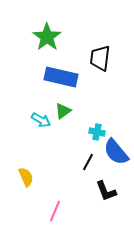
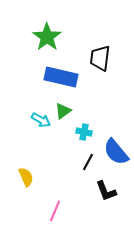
cyan cross: moved 13 px left
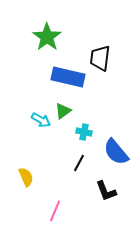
blue rectangle: moved 7 px right
black line: moved 9 px left, 1 px down
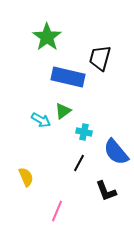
black trapezoid: rotated 8 degrees clockwise
pink line: moved 2 px right
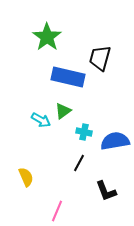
blue semicircle: moved 1 px left, 11 px up; rotated 120 degrees clockwise
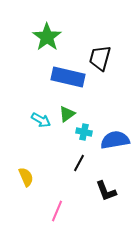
green triangle: moved 4 px right, 3 px down
blue semicircle: moved 1 px up
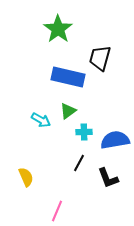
green star: moved 11 px right, 8 px up
green triangle: moved 1 px right, 3 px up
cyan cross: rotated 14 degrees counterclockwise
black L-shape: moved 2 px right, 13 px up
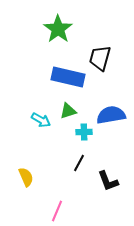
green triangle: rotated 18 degrees clockwise
blue semicircle: moved 4 px left, 25 px up
black L-shape: moved 3 px down
